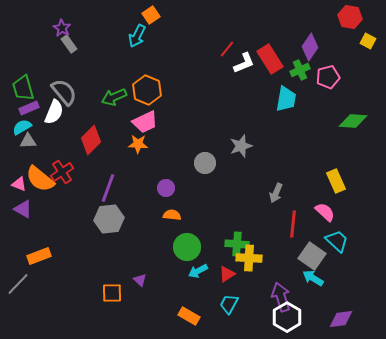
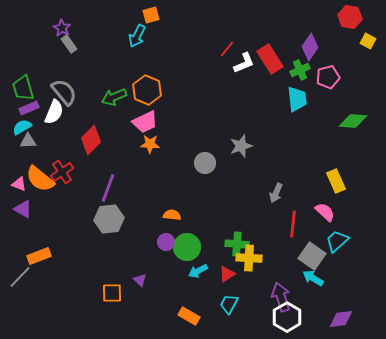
orange square at (151, 15): rotated 18 degrees clockwise
cyan trapezoid at (286, 99): moved 11 px right; rotated 16 degrees counterclockwise
orange star at (138, 144): moved 12 px right
purple circle at (166, 188): moved 54 px down
cyan trapezoid at (337, 241): rotated 85 degrees counterclockwise
gray line at (18, 284): moved 2 px right, 7 px up
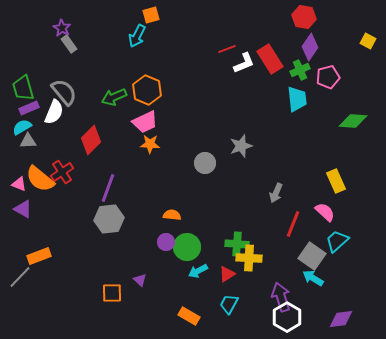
red hexagon at (350, 17): moved 46 px left
red line at (227, 49): rotated 30 degrees clockwise
red line at (293, 224): rotated 16 degrees clockwise
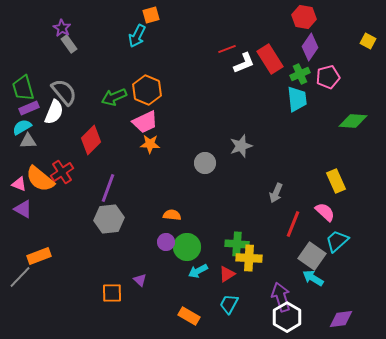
green cross at (300, 70): moved 4 px down
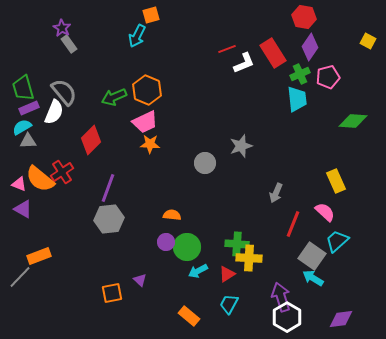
red rectangle at (270, 59): moved 3 px right, 6 px up
orange square at (112, 293): rotated 10 degrees counterclockwise
orange rectangle at (189, 316): rotated 10 degrees clockwise
